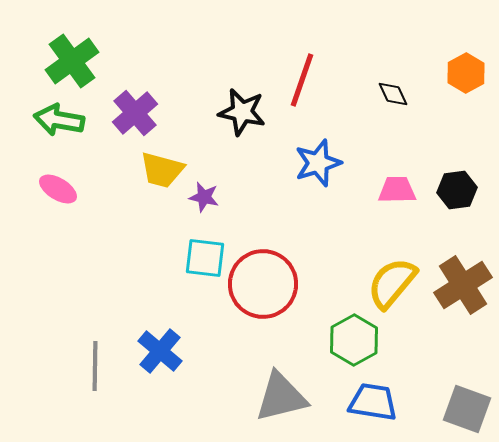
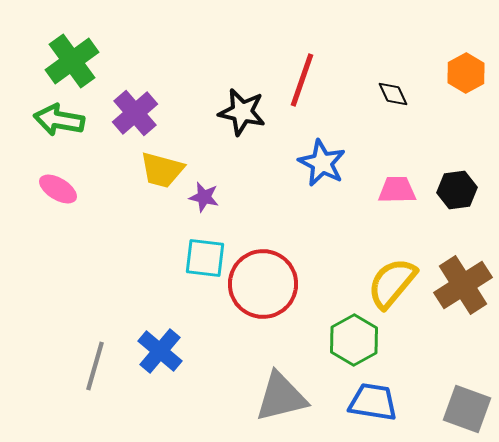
blue star: moved 4 px right; rotated 27 degrees counterclockwise
gray line: rotated 15 degrees clockwise
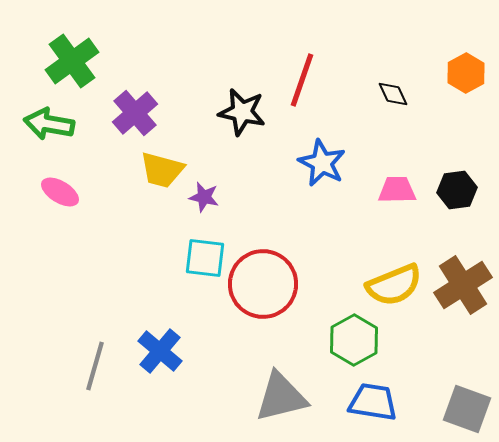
green arrow: moved 10 px left, 4 px down
pink ellipse: moved 2 px right, 3 px down
yellow semicircle: moved 2 px right, 2 px down; rotated 152 degrees counterclockwise
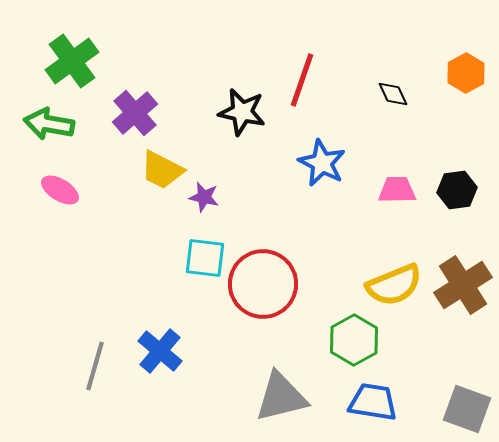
yellow trapezoid: rotated 12 degrees clockwise
pink ellipse: moved 2 px up
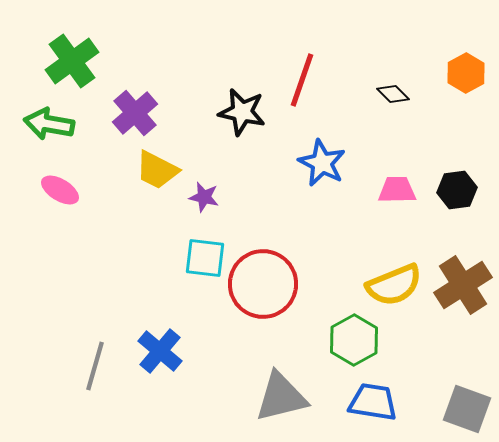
black diamond: rotated 20 degrees counterclockwise
yellow trapezoid: moved 5 px left
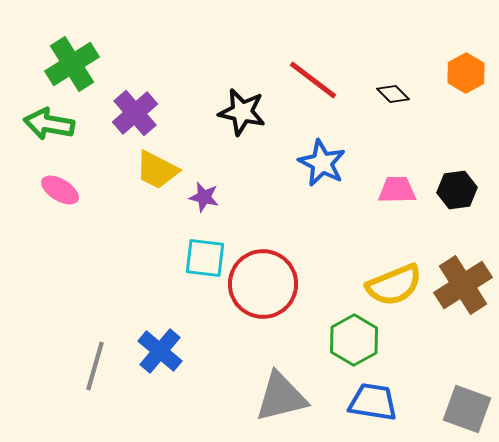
green cross: moved 3 px down; rotated 4 degrees clockwise
red line: moved 11 px right; rotated 72 degrees counterclockwise
